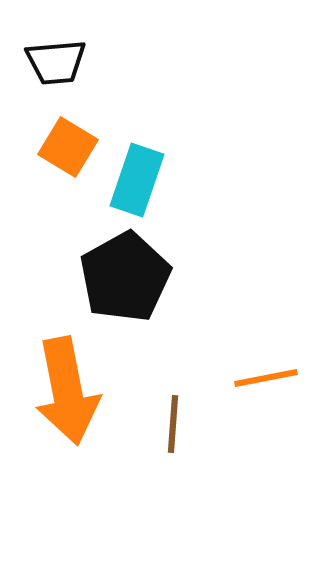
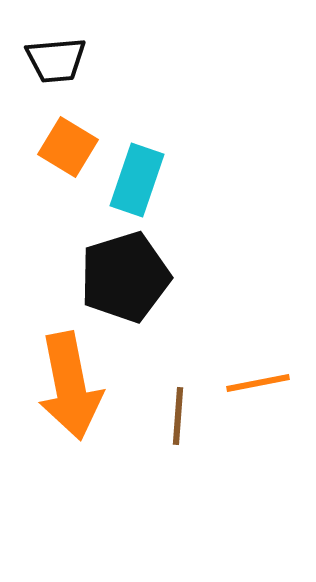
black trapezoid: moved 2 px up
black pentagon: rotated 12 degrees clockwise
orange line: moved 8 px left, 5 px down
orange arrow: moved 3 px right, 5 px up
brown line: moved 5 px right, 8 px up
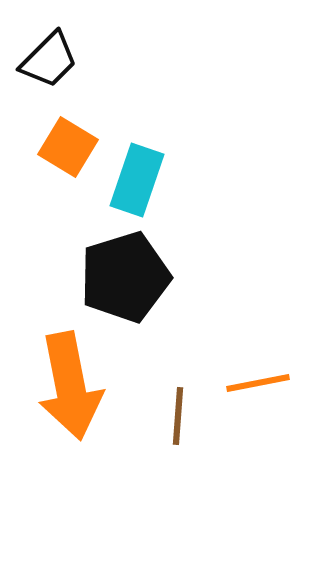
black trapezoid: moved 7 px left; rotated 40 degrees counterclockwise
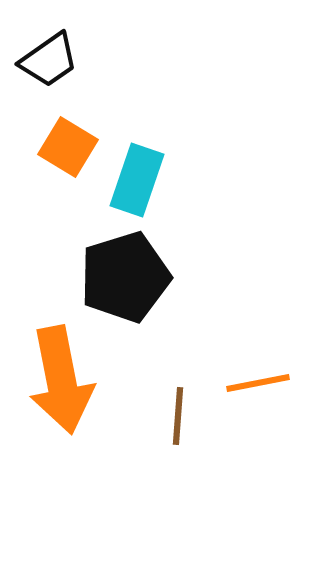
black trapezoid: rotated 10 degrees clockwise
orange arrow: moved 9 px left, 6 px up
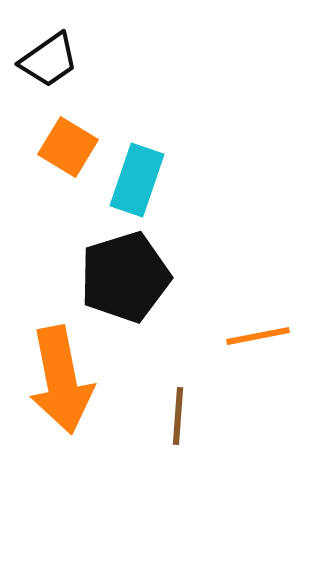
orange line: moved 47 px up
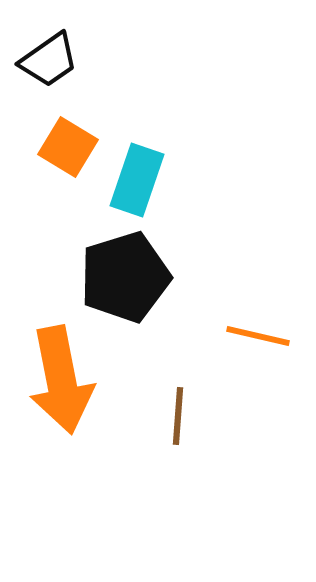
orange line: rotated 24 degrees clockwise
